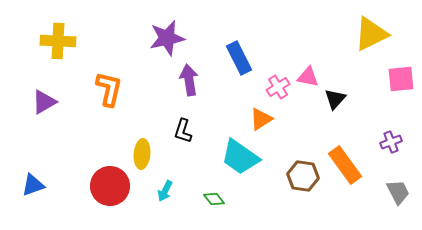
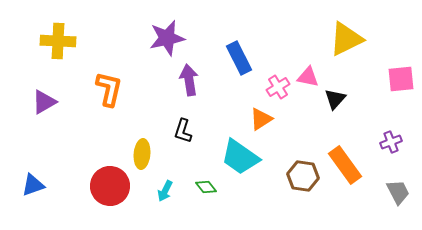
yellow triangle: moved 25 px left, 5 px down
green diamond: moved 8 px left, 12 px up
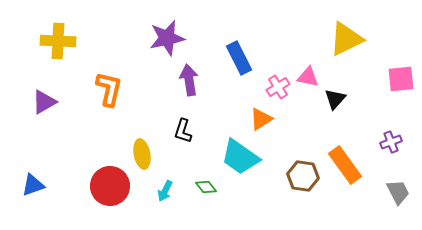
yellow ellipse: rotated 16 degrees counterclockwise
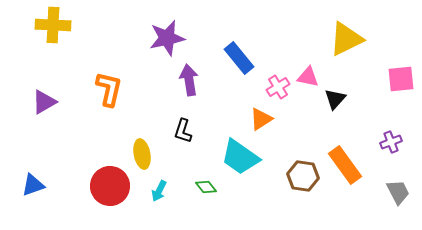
yellow cross: moved 5 px left, 16 px up
blue rectangle: rotated 12 degrees counterclockwise
cyan arrow: moved 6 px left
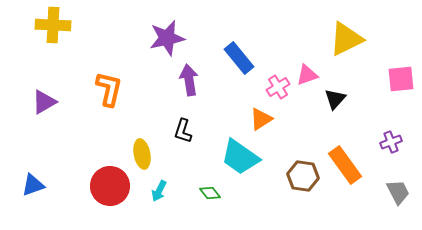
pink triangle: moved 1 px left, 2 px up; rotated 30 degrees counterclockwise
green diamond: moved 4 px right, 6 px down
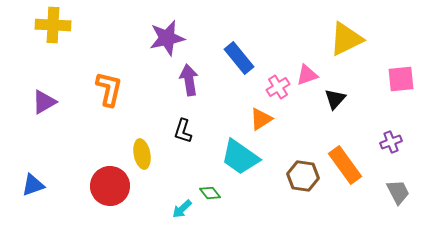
cyan arrow: moved 23 px right, 18 px down; rotated 20 degrees clockwise
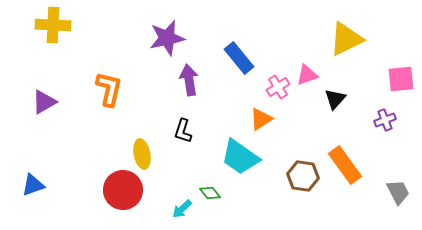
purple cross: moved 6 px left, 22 px up
red circle: moved 13 px right, 4 px down
